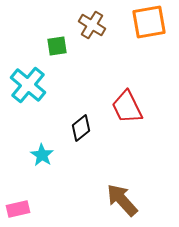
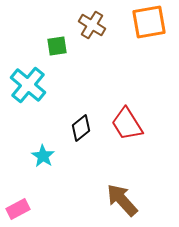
red trapezoid: moved 17 px down; rotated 6 degrees counterclockwise
cyan star: moved 1 px right, 1 px down
pink rectangle: rotated 15 degrees counterclockwise
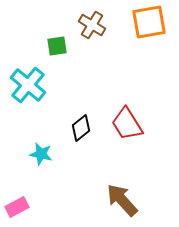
cyan star: moved 2 px left, 2 px up; rotated 20 degrees counterclockwise
pink rectangle: moved 1 px left, 2 px up
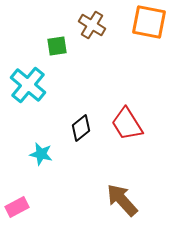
orange square: rotated 21 degrees clockwise
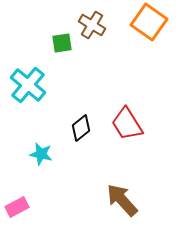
orange square: rotated 24 degrees clockwise
green square: moved 5 px right, 3 px up
